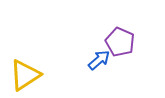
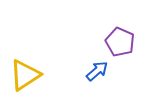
blue arrow: moved 2 px left, 11 px down
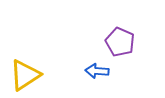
blue arrow: rotated 135 degrees counterclockwise
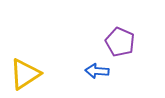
yellow triangle: moved 1 px up
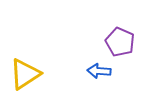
blue arrow: moved 2 px right
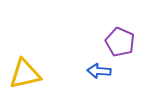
yellow triangle: rotated 20 degrees clockwise
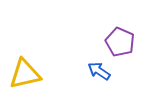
blue arrow: rotated 30 degrees clockwise
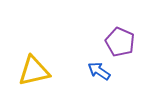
yellow triangle: moved 9 px right, 3 px up
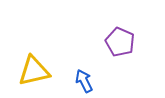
blue arrow: moved 15 px left, 10 px down; rotated 30 degrees clockwise
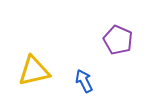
purple pentagon: moved 2 px left, 2 px up
